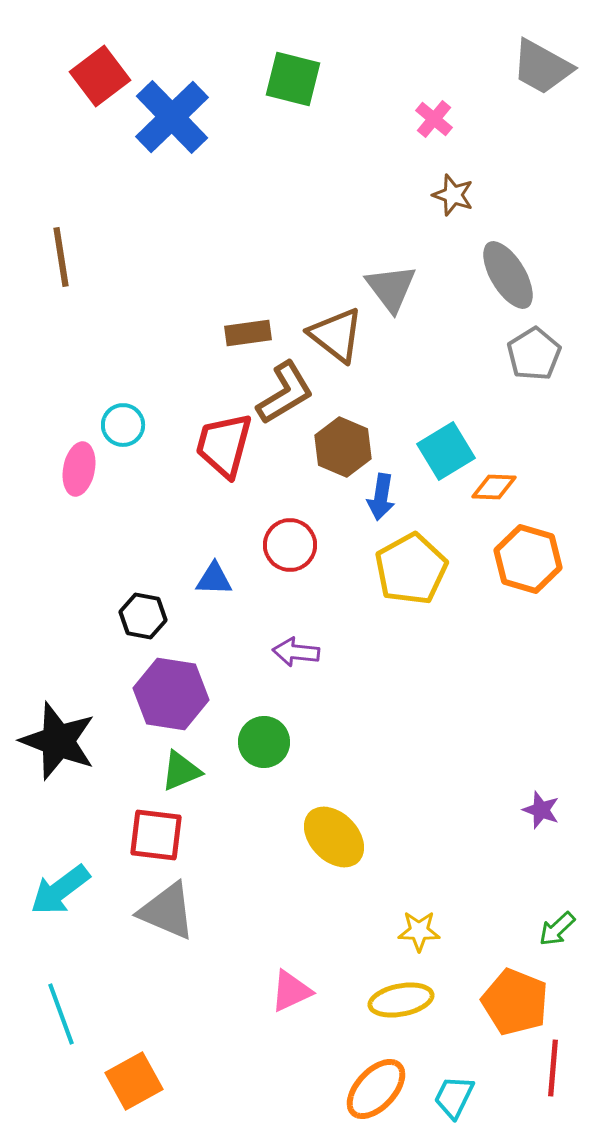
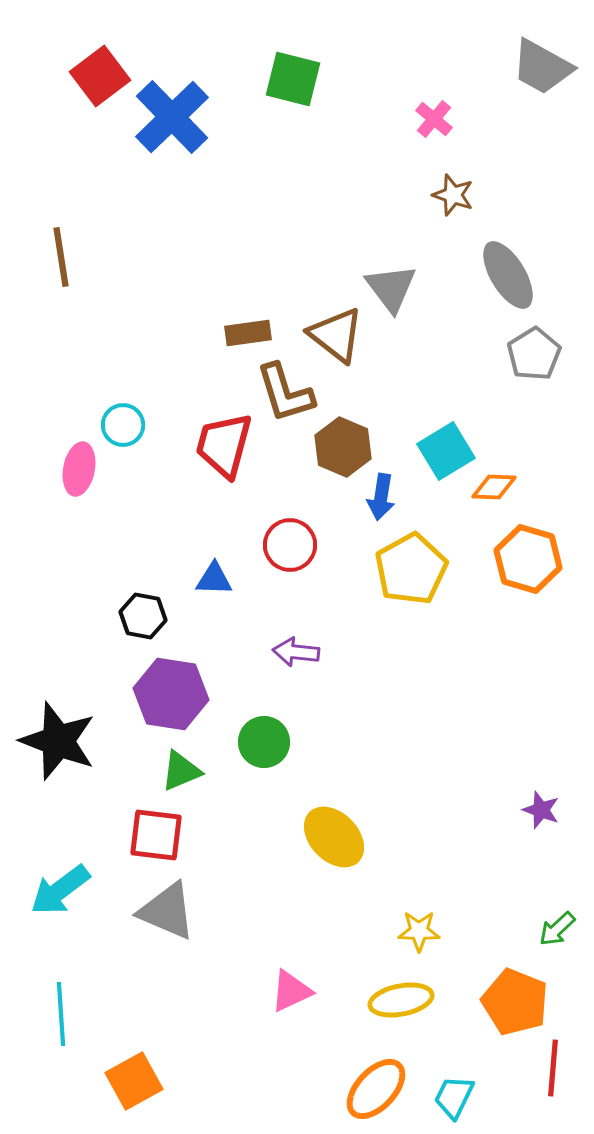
brown L-shape at (285, 393): rotated 104 degrees clockwise
cyan line at (61, 1014): rotated 16 degrees clockwise
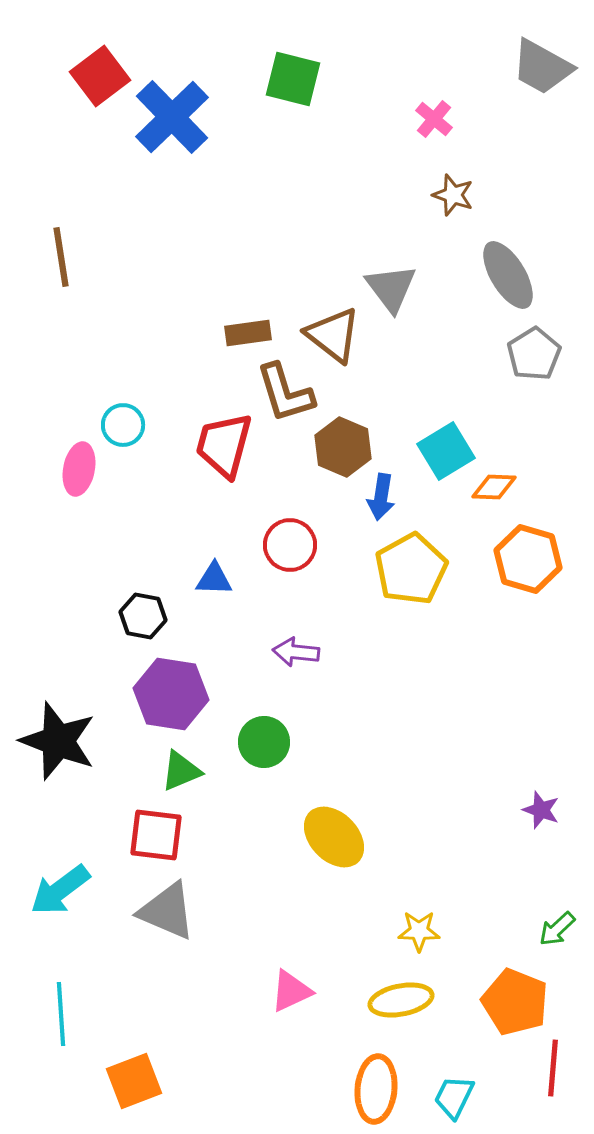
brown triangle at (336, 335): moved 3 px left
orange square at (134, 1081): rotated 8 degrees clockwise
orange ellipse at (376, 1089): rotated 38 degrees counterclockwise
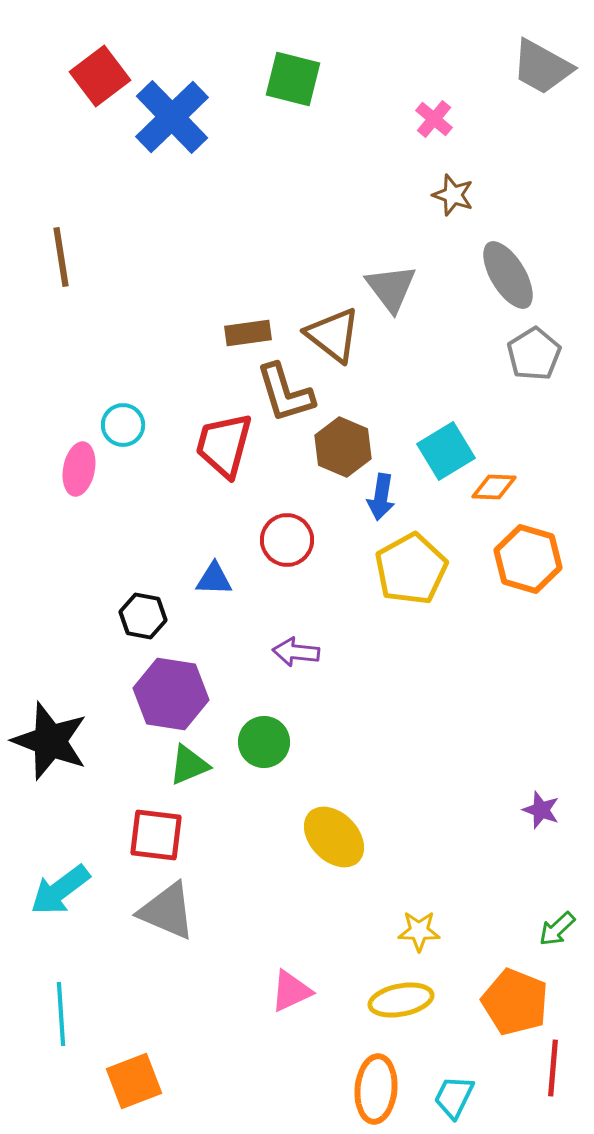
red circle at (290, 545): moved 3 px left, 5 px up
black star at (58, 741): moved 8 px left
green triangle at (181, 771): moved 8 px right, 6 px up
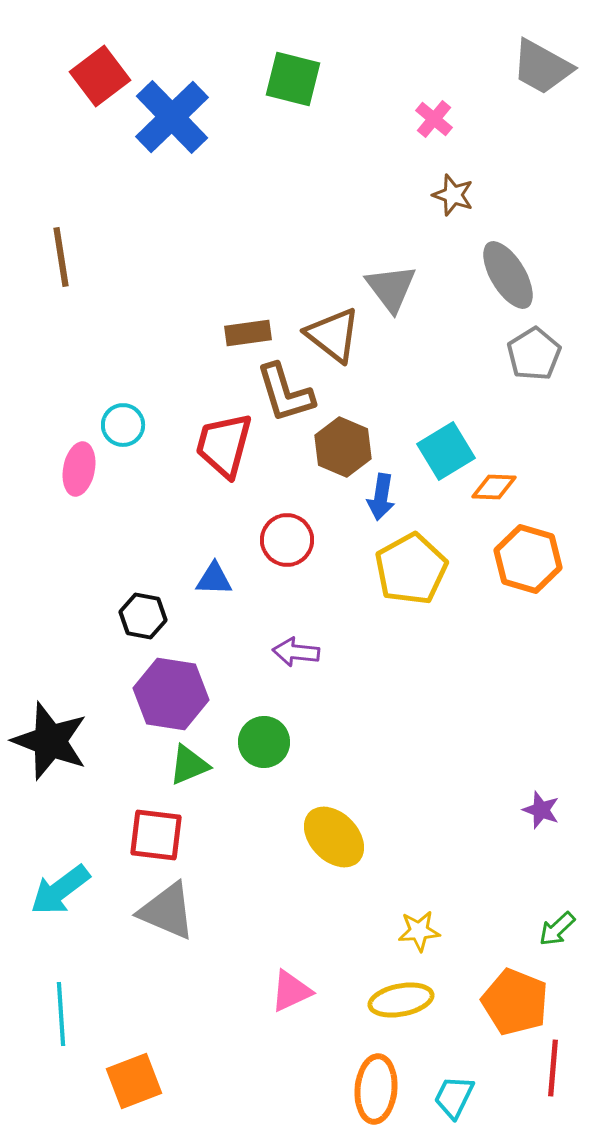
yellow star at (419, 931): rotated 6 degrees counterclockwise
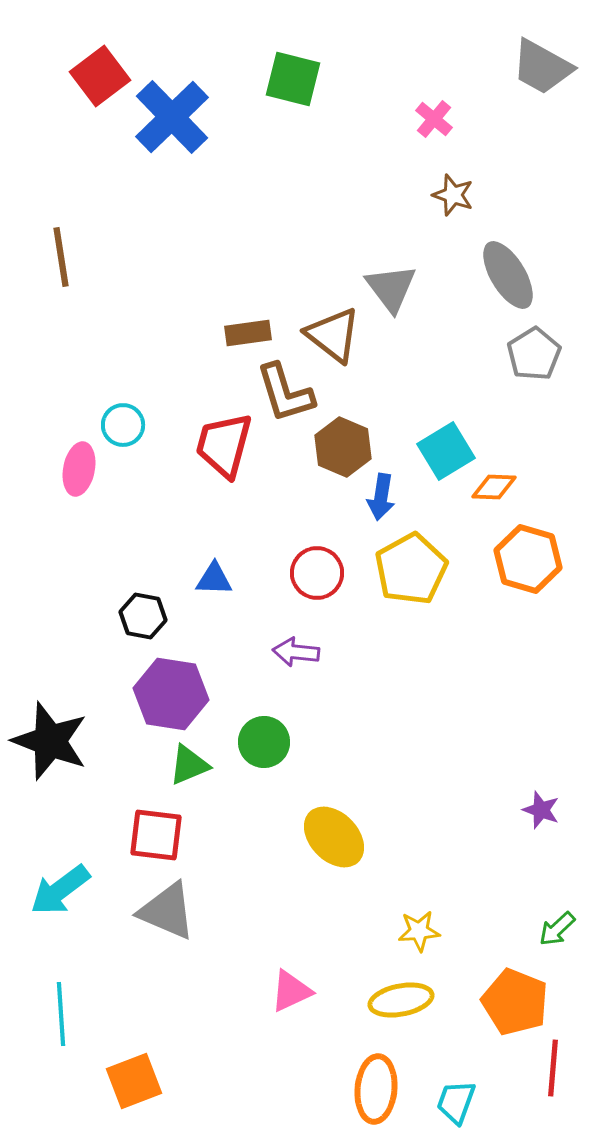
red circle at (287, 540): moved 30 px right, 33 px down
cyan trapezoid at (454, 1097): moved 2 px right, 5 px down; rotated 6 degrees counterclockwise
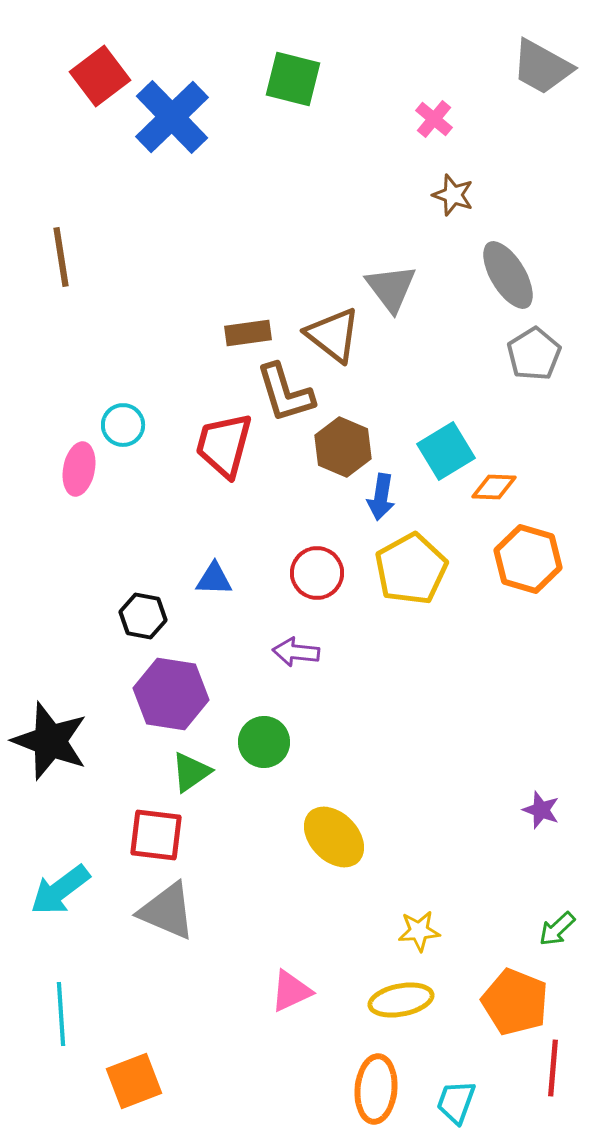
green triangle at (189, 765): moved 2 px right, 7 px down; rotated 12 degrees counterclockwise
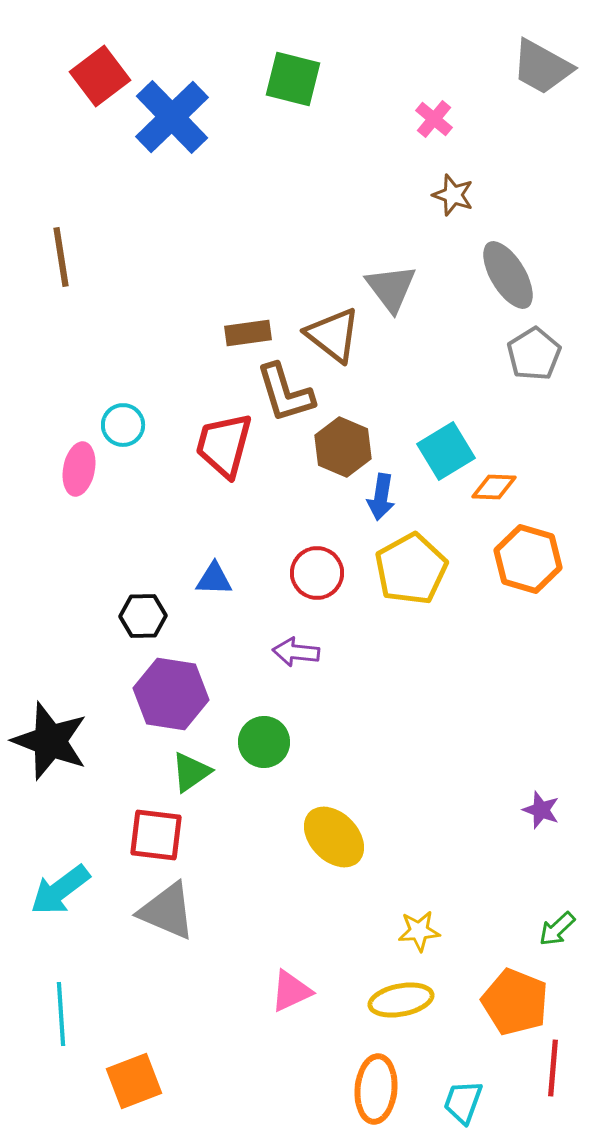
black hexagon at (143, 616): rotated 12 degrees counterclockwise
cyan trapezoid at (456, 1102): moved 7 px right
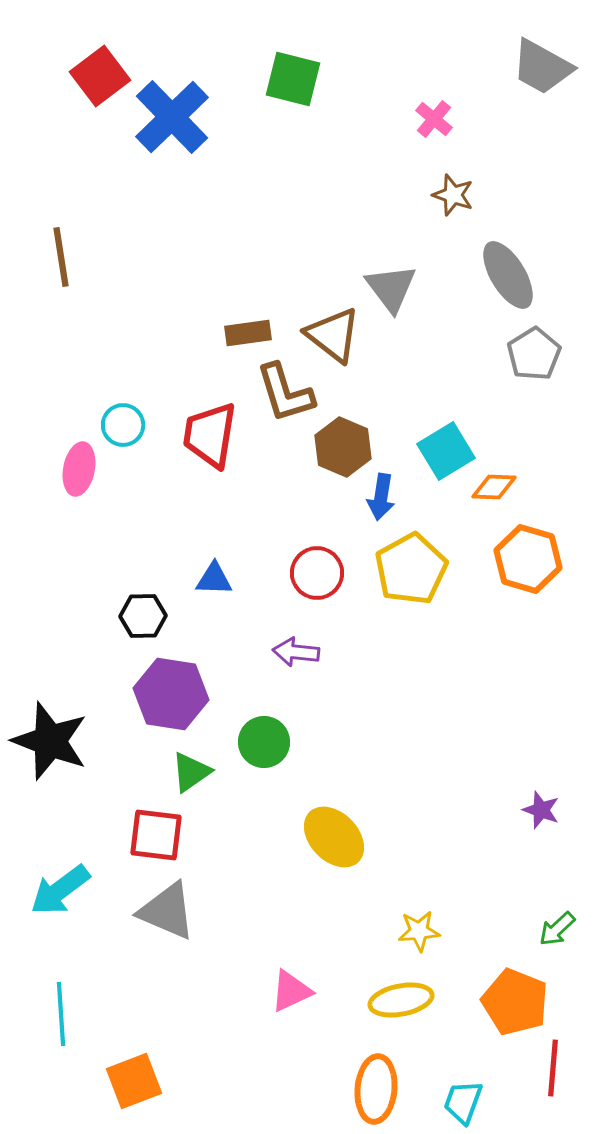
red trapezoid at (224, 445): moved 14 px left, 10 px up; rotated 6 degrees counterclockwise
